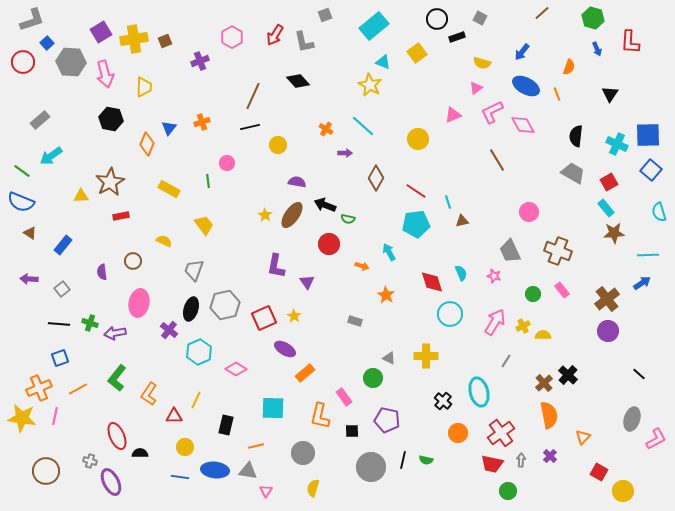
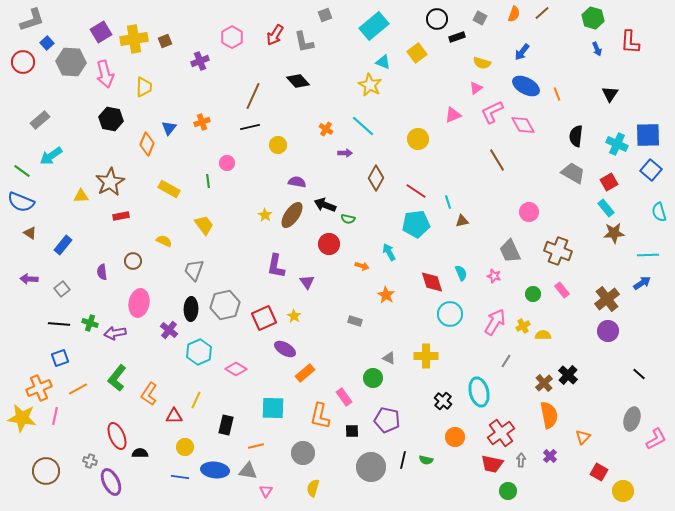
orange semicircle at (569, 67): moved 55 px left, 53 px up
black ellipse at (191, 309): rotated 15 degrees counterclockwise
orange circle at (458, 433): moved 3 px left, 4 px down
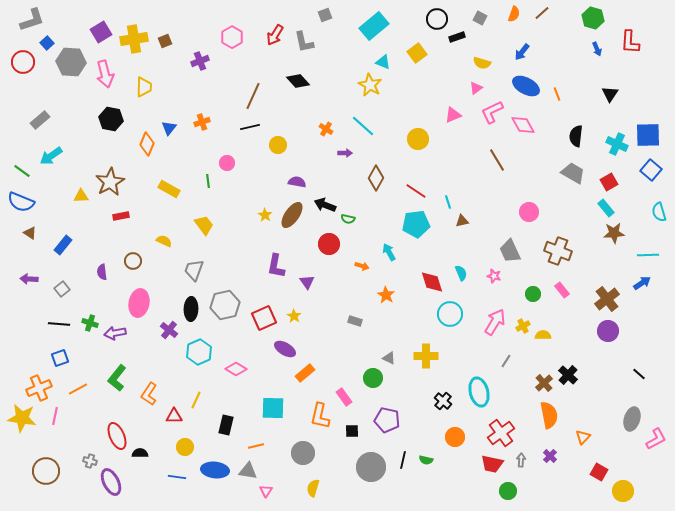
blue line at (180, 477): moved 3 px left
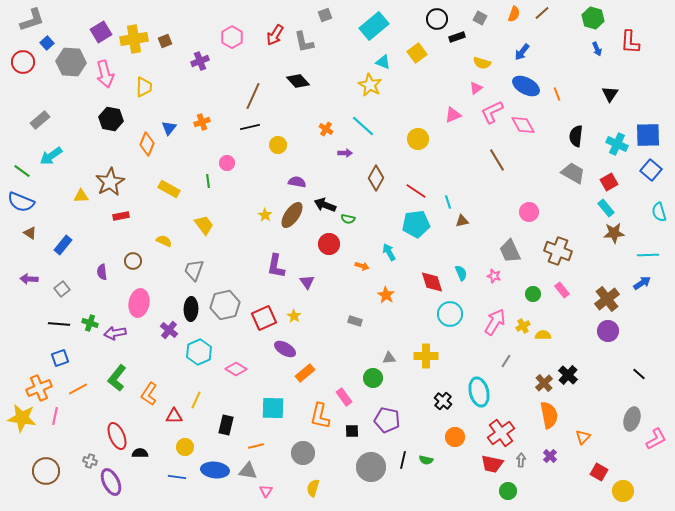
gray triangle at (389, 358): rotated 32 degrees counterclockwise
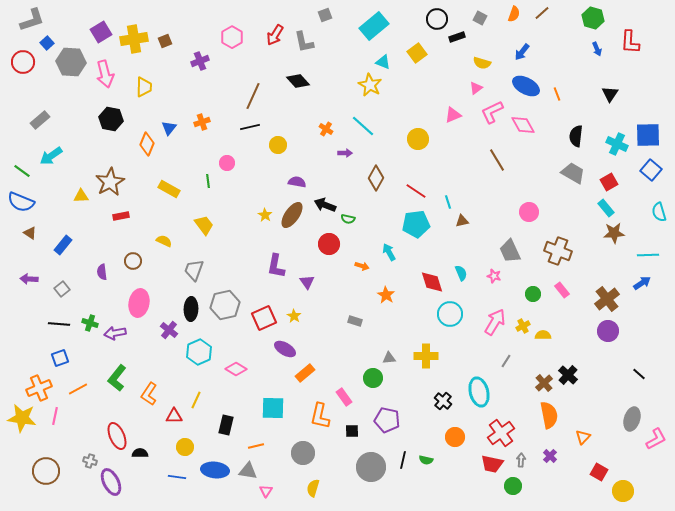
green circle at (508, 491): moved 5 px right, 5 px up
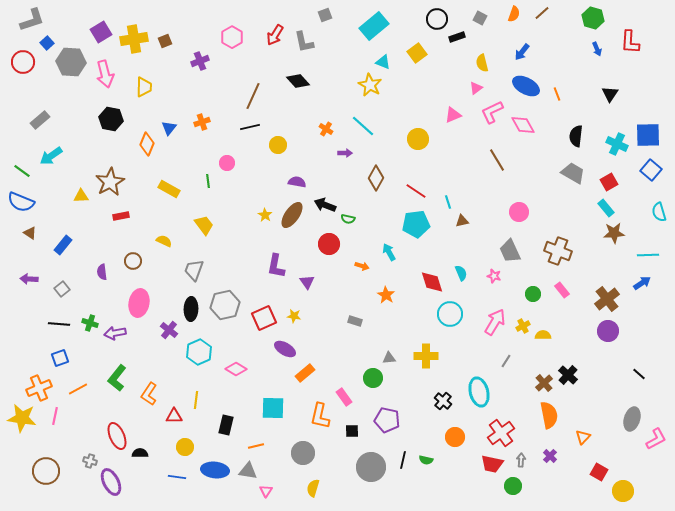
yellow semicircle at (482, 63): rotated 60 degrees clockwise
pink circle at (529, 212): moved 10 px left
yellow star at (294, 316): rotated 24 degrees counterclockwise
yellow line at (196, 400): rotated 18 degrees counterclockwise
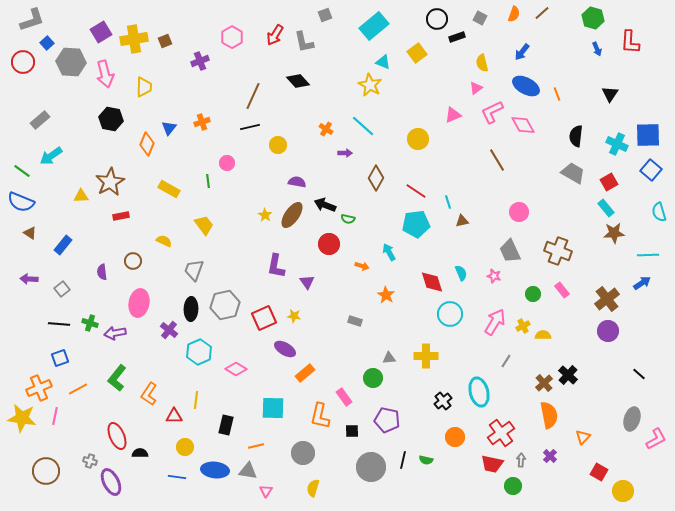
black cross at (443, 401): rotated 12 degrees clockwise
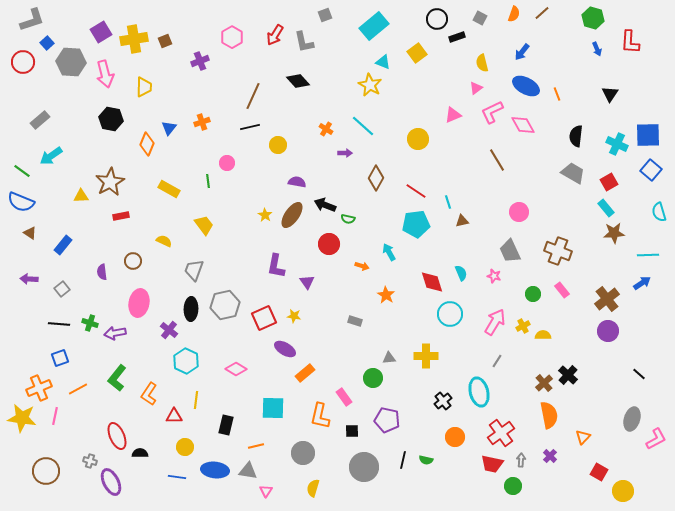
cyan hexagon at (199, 352): moved 13 px left, 9 px down; rotated 10 degrees counterclockwise
gray line at (506, 361): moved 9 px left
gray circle at (371, 467): moved 7 px left
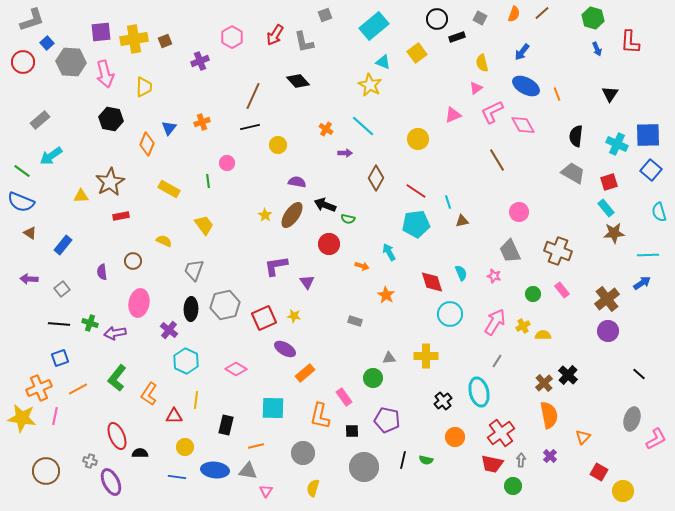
purple square at (101, 32): rotated 25 degrees clockwise
red square at (609, 182): rotated 12 degrees clockwise
purple L-shape at (276, 266): rotated 70 degrees clockwise
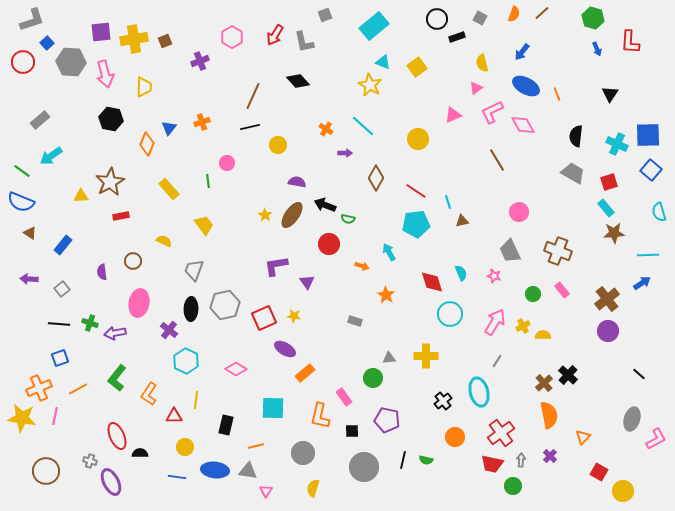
yellow square at (417, 53): moved 14 px down
yellow rectangle at (169, 189): rotated 20 degrees clockwise
